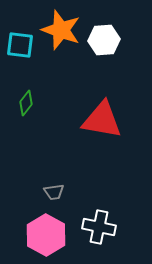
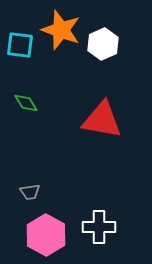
white hexagon: moved 1 px left, 4 px down; rotated 20 degrees counterclockwise
green diamond: rotated 70 degrees counterclockwise
gray trapezoid: moved 24 px left
white cross: rotated 12 degrees counterclockwise
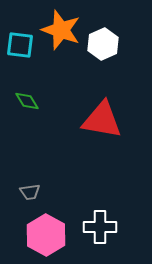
green diamond: moved 1 px right, 2 px up
white cross: moved 1 px right
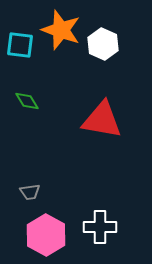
white hexagon: rotated 12 degrees counterclockwise
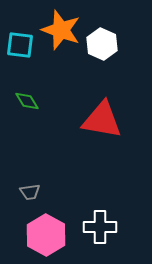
white hexagon: moved 1 px left
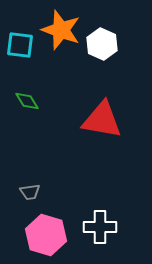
pink hexagon: rotated 12 degrees counterclockwise
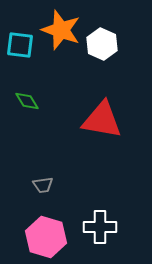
gray trapezoid: moved 13 px right, 7 px up
pink hexagon: moved 2 px down
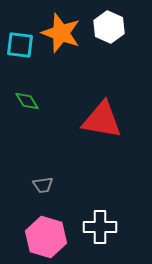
orange star: moved 3 px down
white hexagon: moved 7 px right, 17 px up
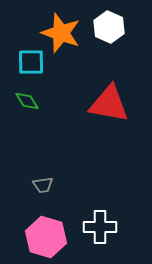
cyan square: moved 11 px right, 17 px down; rotated 8 degrees counterclockwise
red triangle: moved 7 px right, 16 px up
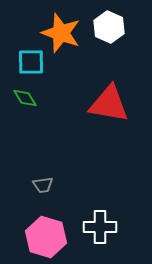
green diamond: moved 2 px left, 3 px up
